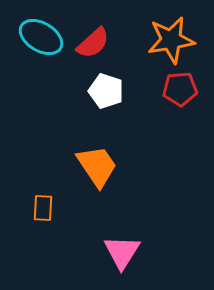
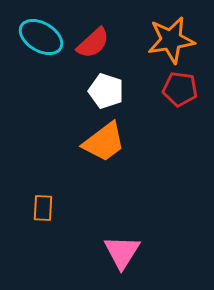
red pentagon: rotated 12 degrees clockwise
orange trapezoid: moved 7 px right, 24 px up; rotated 87 degrees clockwise
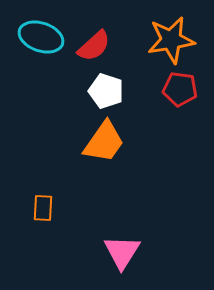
cyan ellipse: rotated 12 degrees counterclockwise
red semicircle: moved 1 px right, 3 px down
orange trapezoid: rotated 18 degrees counterclockwise
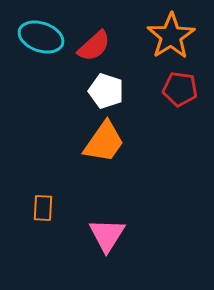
orange star: moved 4 px up; rotated 24 degrees counterclockwise
pink triangle: moved 15 px left, 17 px up
